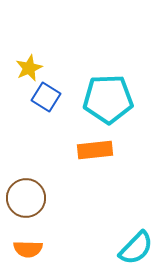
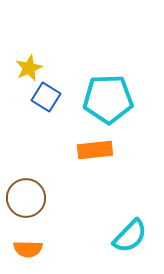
cyan semicircle: moved 6 px left, 12 px up
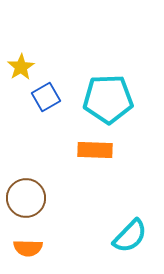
yellow star: moved 8 px left, 1 px up; rotated 8 degrees counterclockwise
blue square: rotated 28 degrees clockwise
orange rectangle: rotated 8 degrees clockwise
orange semicircle: moved 1 px up
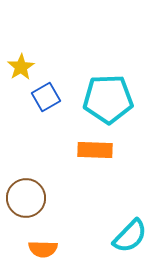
orange semicircle: moved 15 px right, 1 px down
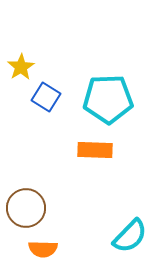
blue square: rotated 28 degrees counterclockwise
brown circle: moved 10 px down
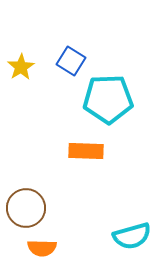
blue square: moved 25 px right, 36 px up
orange rectangle: moved 9 px left, 1 px down
cyan semicircle: moved 2 px right; rotated 30 degrees clockwise
orange semicircle: moved 1 px left, 1 px up
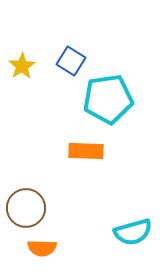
yellow star: moved 1 px right, 1 px up
cyan pentagon: rotated 6 degrees counterclockwise
cyan semicircle: moved 1 px right, 4 px up
